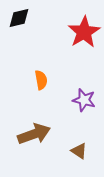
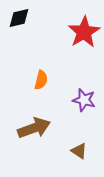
orange semicircle: rotated 24 degrees clockwise
brown arrow: moved 6 px up
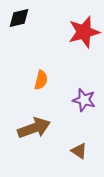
red star: rotated 16 degrees clockwise
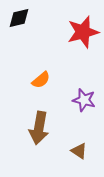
red star: moved 1 px left
orange semicircle: rotated 36 degrees clockwise
brown arrow: moved 5 px right; rotated 120 degrees clockwise
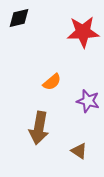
red star: rotated 12 degrees clockwise
orange semicircle: moved 11 px right, 2 px down
purple star: moved 4 px right, 1 px down
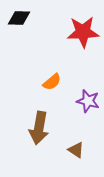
black diamond: rotated 15 degrees clockwise
brown triangle: moved 3 px left, 1 px up
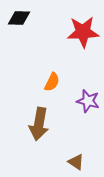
orange semicircle: rotated 24 degrees counterclockwise
brown arrow: moved 4 px up
brown triangle: moved 12 px down
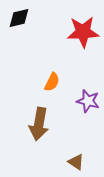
black diamond: rotated 15 degrees counterclockwise
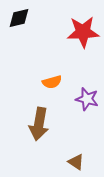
orange semicircle: rotated 48 degrees clockwise
purple star: moved 1 px left, 2 px up
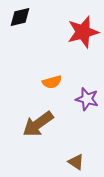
black diamond: moved 1 px right, 1 px up
red star: rotated 12 degrees counterclockwise
brown arrow: moved 1 px left; rotated 44 degrees clockwise
